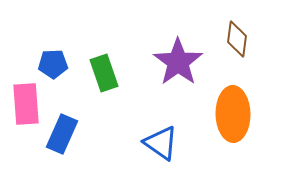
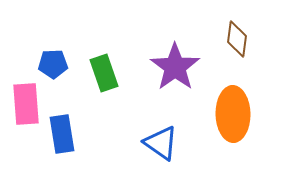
purple star: moved 3 px left, 5 px down
blue rectangle: rotated 33 degrees counterclockwise
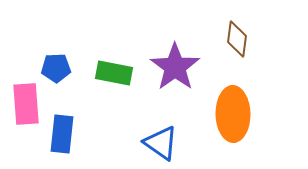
blue pentagon: moved 3 px right, 4 px down
green rectangle: moved 10 px right; rotated 60 degrees counterclockwise
blue rectangle: rotated 15 degrees clockwise
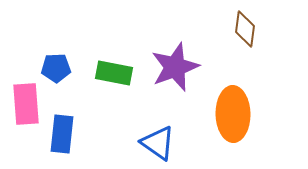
brown diamond: moved 8 px right, 10 px up
purple star: rotated 15 degrees clockwise
blue triangle: moved 3 px left
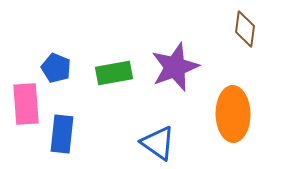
blue pentagon: rotated 24 degrees clockwise
green rectangle: rotated 21 degrees counterclockwise
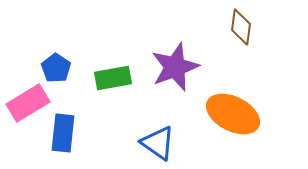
brown diamond: moved 4 px left, 2 px up
blue pentagon: rotated 12 degrees clockwise
green rectangle: moved 1 px left, 5 px down
pink rectangle: moved 2 px right, 1 px up; rotated 63 degrees clockwise
orange ellipse: rotated 62 degrees counterclockwise
blue rectangle: moved 1 px right, 1 px up
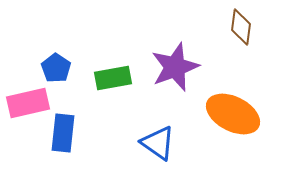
pink rectangle: rotated 18 degrees clockwise
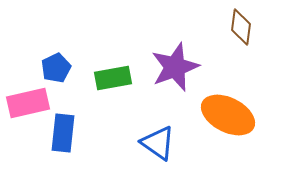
blue pentagon: rotated 12 degrees clockwise
orange ellipse: moved 5 px left, 1 px down
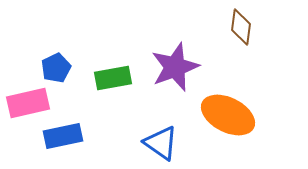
blue rectangle: moved 3 px down; rotated 72 degrees clockwise
blue triangle: moved 3 px right
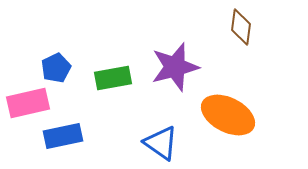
purple star: rotated 6 degrees clockwise
